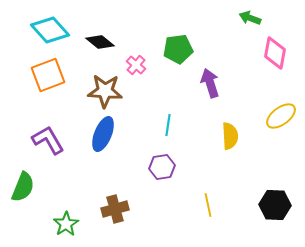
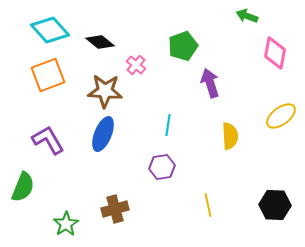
green arrow: moved 3 px left, 2 px up
green pentagon: moved 5 px right, 3 px up; rotated 12 degrees counterclockwise
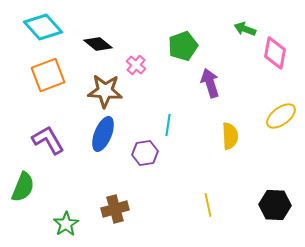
green arrow: moved 2 px left, 13 px down
cyan diamond: moved 7 px left, 3 px up
black diamond: moved 2 px left, 2 px down
purple hexagon: moved 17 px left, 14 px up
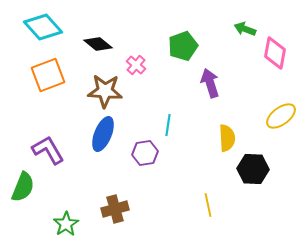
yellow semicircle: moved 3 px left, 2 px down
purple L-shape: moved 10 px down
black hexagon: moved 22 px left, 36 px up
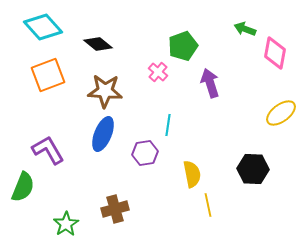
pink cross: moved 22 px right, 7 px down
yellow ellipse: moved 3 px up
yellow semicircle: moved 35 px left, 36 px down; rotated 8 degrees counterclockwise
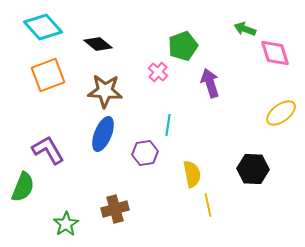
pink diamond: rotated 28 degrees counterclockwise
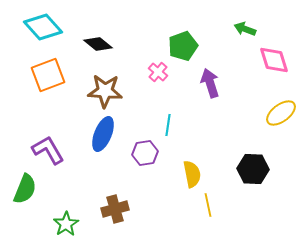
pink diamond: moved 1 px left, 7 px down
green semicircle: moved 2 px right, 2 px down
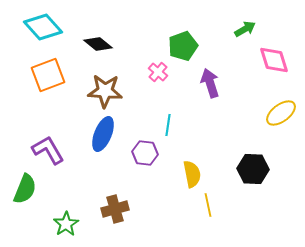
green arrow: rotated 130 degrees clockwise
purple hexagon: rotated 15 degrees clockwise
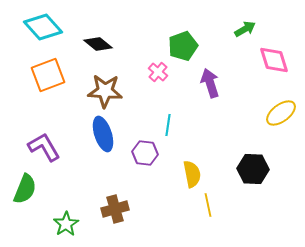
blue ellipse: rotated 40 degrees counterclockwise
purple L-shape: moved 4 px left, 3 px up
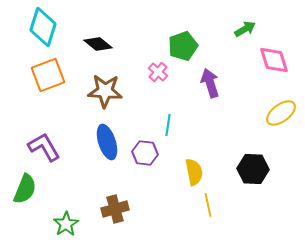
cyan diamond: rotated 60 degrees clockwise
blue ellipse: moved 4 px right, 8 px down
yellow semicircle: moved 2 px right, 2 px up
